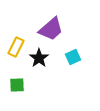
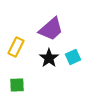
black star: moved 10 px right
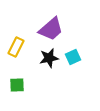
black star: rotated 24 degrees clockwise
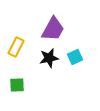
purple trapezoid: moved 2 px right; rotated 20 degrees counterclockwise
cyan square: moved 2 px right
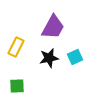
purple trapezoid: moved 2 px up
green square: moved 1 px down
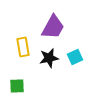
yellow rectangle: moved 7 px right; rotated 36 degrees counterclockwise
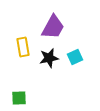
green square: moved 2 px right, 12 px down
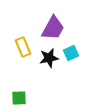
purple trapezoid: moved 1 px down
yellow rectangle: rotated 12 degrees counterclockwise
cyan square: moved 4 px left, 4 px up
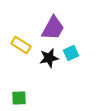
yellow rectangle: moved 2 px left, 2 px up; rotated 36 degrees counterclockwise
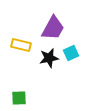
yellow rectangle: rotated 18 degrees counterclockwise
